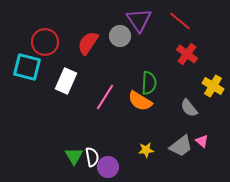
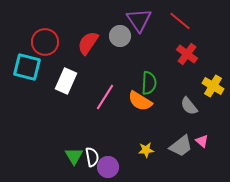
gray semicircle: moved 2 px up
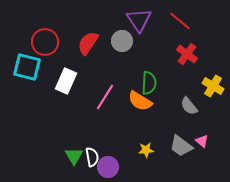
gray circle: moved 2 px right, 5 px down
gray trapezoid: rotated 75 degrees clockwise
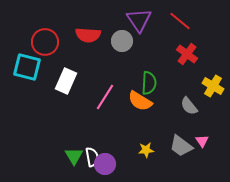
red semicircle: moved 8 px up; rotated 120 degrees counterclockwise
pink triangle: rotated 16 degrees clockwise
purple circle: moved 3 px left, 3 px up
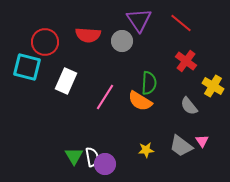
red line: moved 1 px right, 2 px down
red cross: moved 1 px left, 7 px down
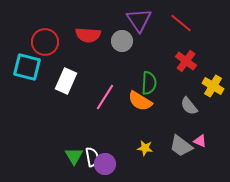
pink triangle: moved 2 px left; rotated 32 degrees counterclockwise
yellow star: moved 1 px left, 2 px up; rotated 14 degrees clockwise
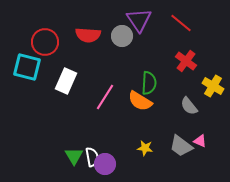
gray circle: moved 5 px up
